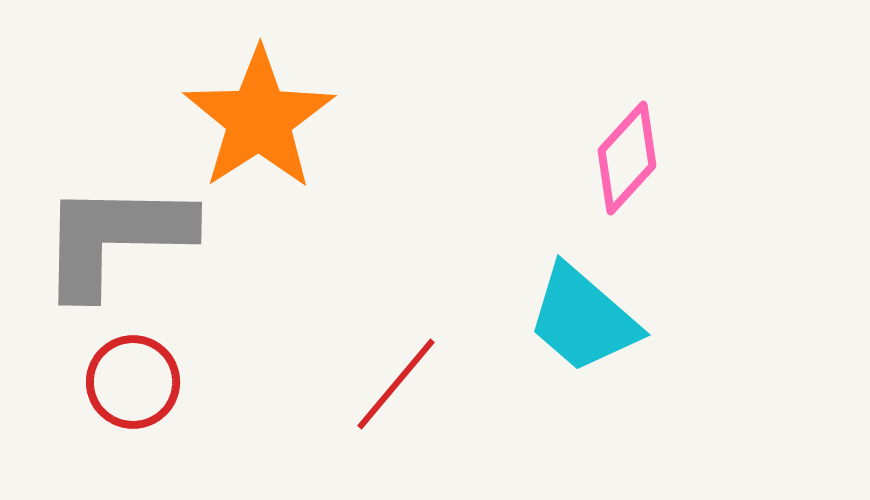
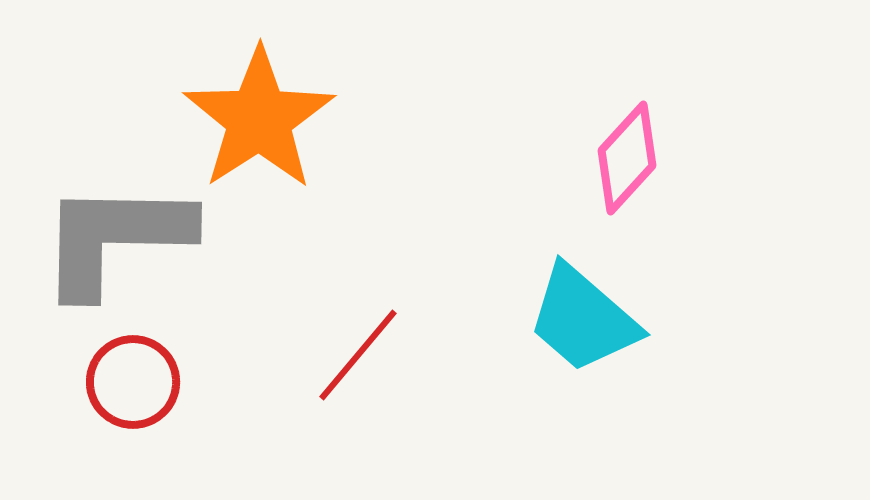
red line: moved 38 px left, 29 px up
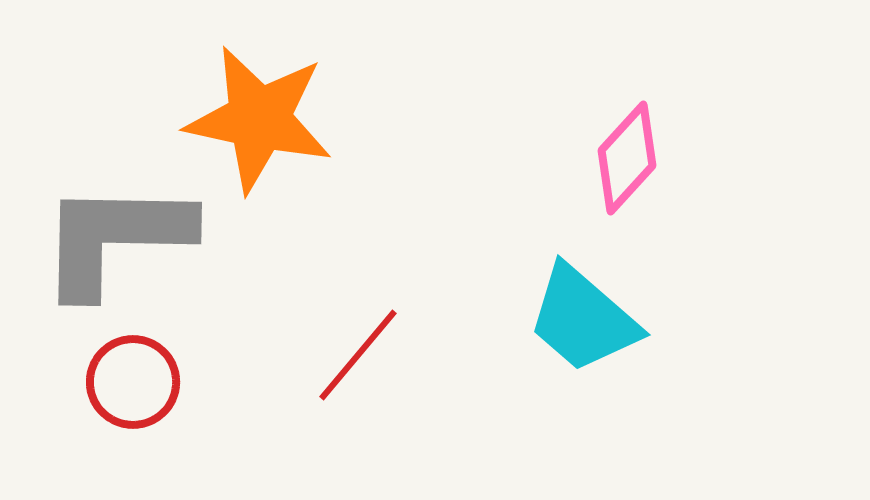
orange star: rotated 27 degrees counterclockwise
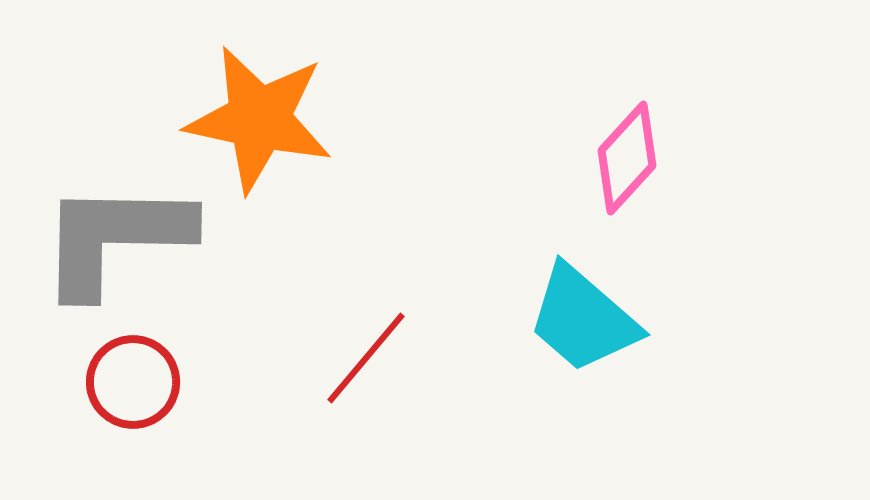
red line: moved 8 px right, 3 px down
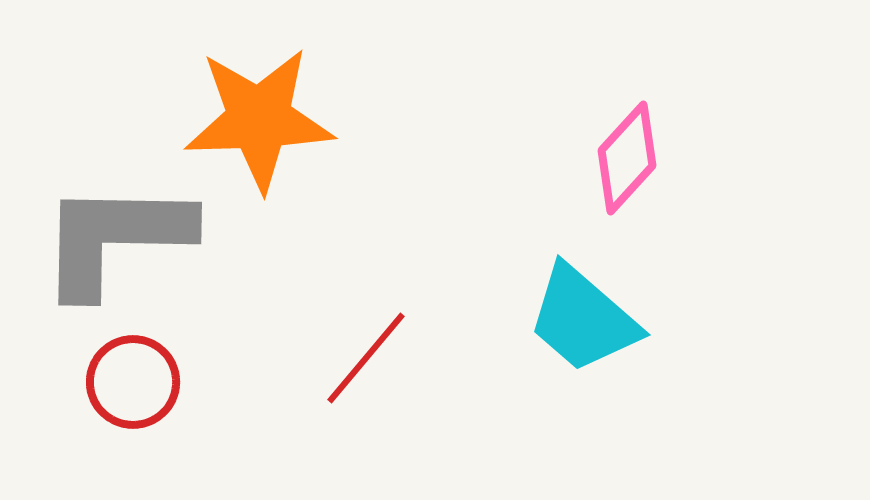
orange star: rotated 14 degrees counterclockwise
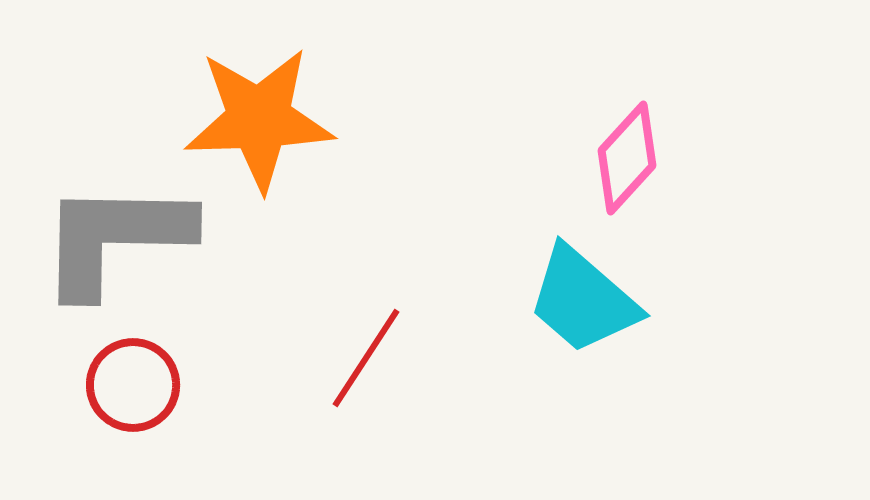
cyan trapezoid: moved 19 px up
red line: rotated 7 degrees counterclockwise
red circle: moved 3 px down
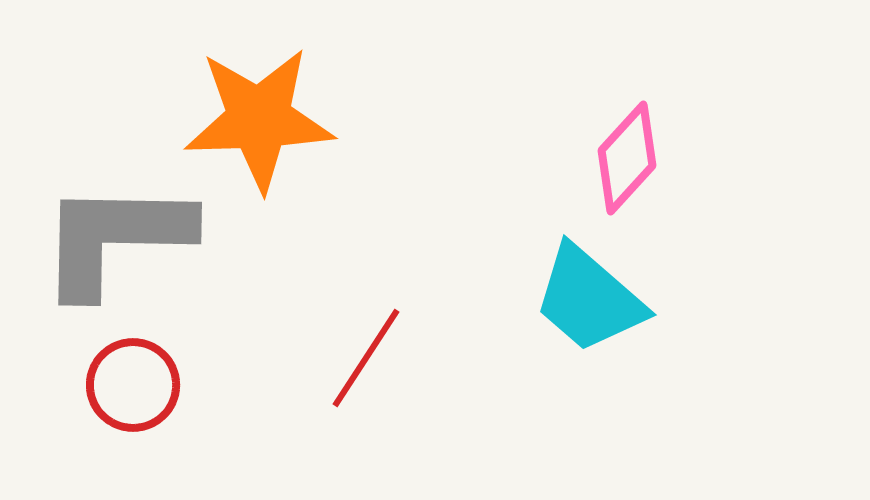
cyan trapezoid: moved 6 px right, 1 px up
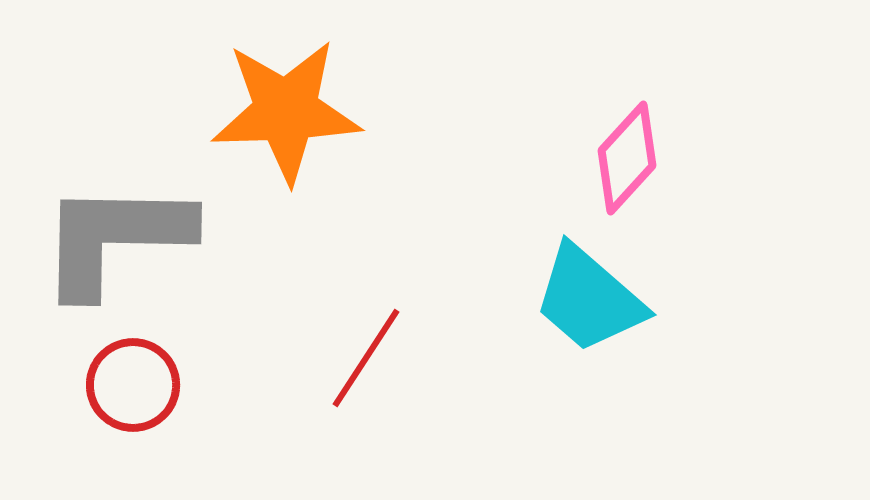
orange star: moved 27 px right, 8 px up
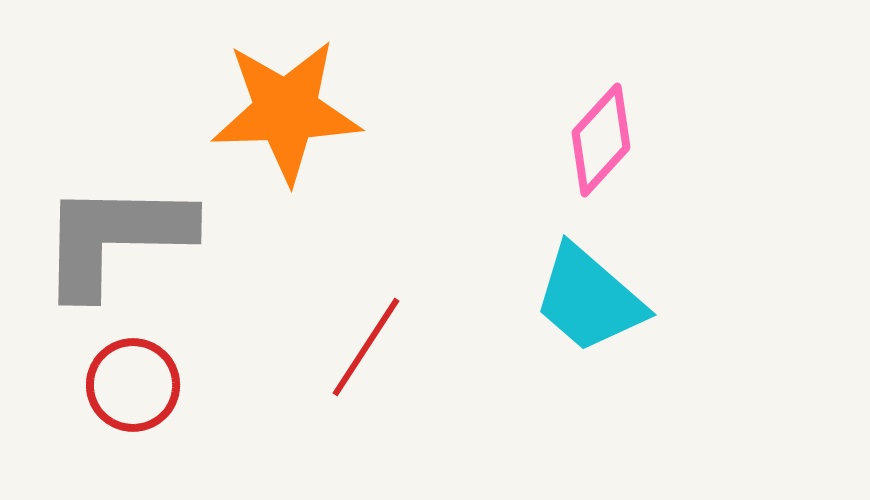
pink diamond: moved 26 px left, 18 px up
red line: moved 11 px up
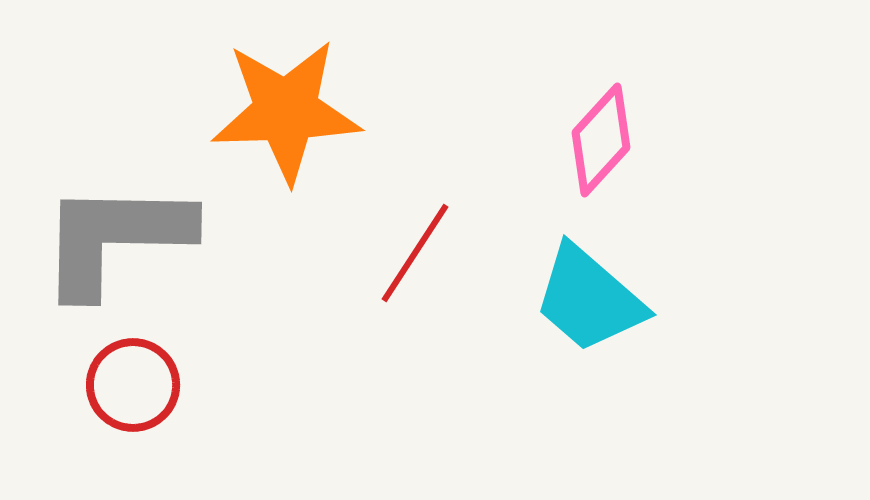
red line: moved 49 px right, 94 px up
